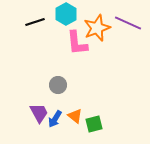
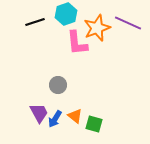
cyan hexagon: rotated 10 degrees clockwise
green square: rotated 30 degrees clockwise
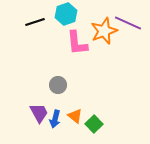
orange star: moved 7 px right, 3 px down
blue arrow: rotated 18 degrees counterclockwise
green square: rotated 30 degrees clockwise
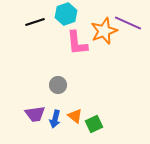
purple trapezoid: moved 4 px left, 1 px down; rotated 110 degrees clockwise
green square: rotated 18 degrees clockwise
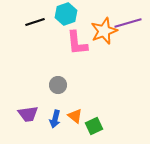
purple line: rotated 40 degrees counterclockwise
purple trapezoid: moved 7 px left
green square: moved 2 px down
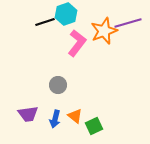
black line: moved 10 px right
pink L-shape: rotated 136 degrees counterclockwise
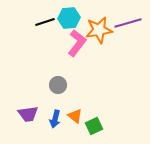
cyan hexagon: moved 3 px right, 4 px down; rotated 15 degrees clockwise
orange star: moved 5 px left, 1 px up; rotated 12 degrees clockwise
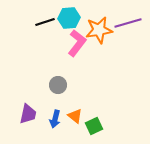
purple trapezoid: rotated 70 degrees counterclockwise
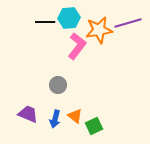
black line: rotated 18 degrees clockwise
pink L-shape: moved 3 px down
purple trapezoid: rotated 80 degrees counterclockwise
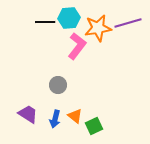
orange star: moved 1 px left, 2 px up
purple trapezoid: rotated 10 degrees clockwise
